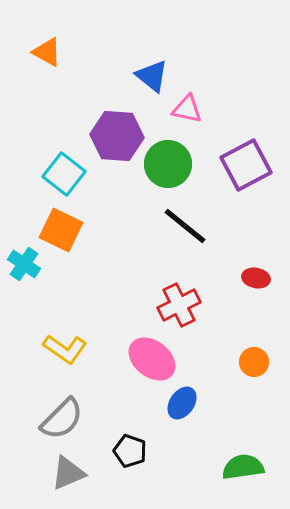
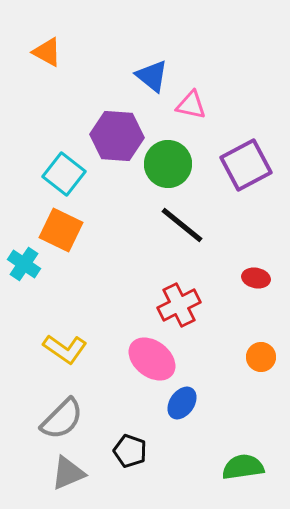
pink triangle: moved 4 px right, 4 px up
black line: moved 3 px left, 1 px up
orange circle: moved 7 px right, 5 px up
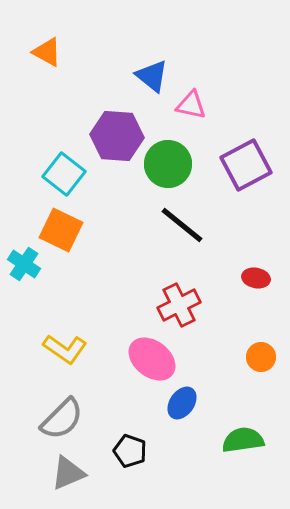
green semicircle: moved 27 px up
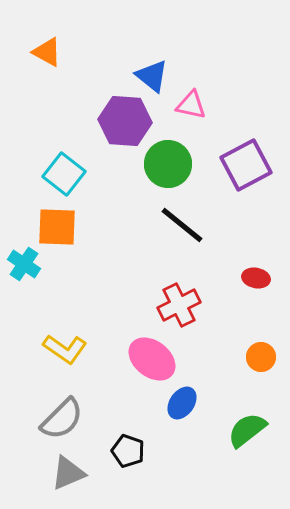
purple hexagon: moved 8 px right, 15 px up
orange square: moved 4 px left, 3 px up; rotated 24 degrees counterclockwise
green semicircle: moved 4 px right, 10 px up; rotated 30 degrees counterclockwise
black pentagon: moved 2 px left
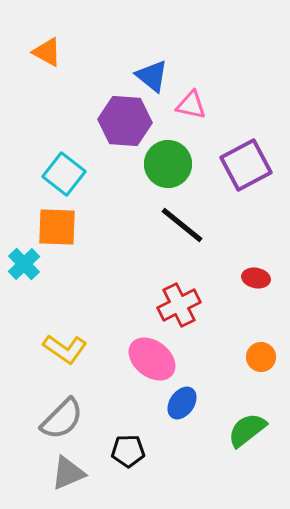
cyan cross: rotated 12 degrees clockwise
black pentagon: rotated 20 degrees counterclockwise
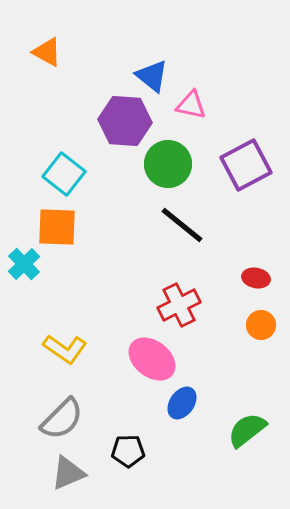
orange circle: moved 32 px up
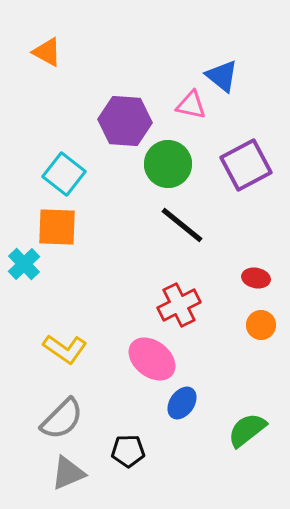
blue triangle: moved 70 px right
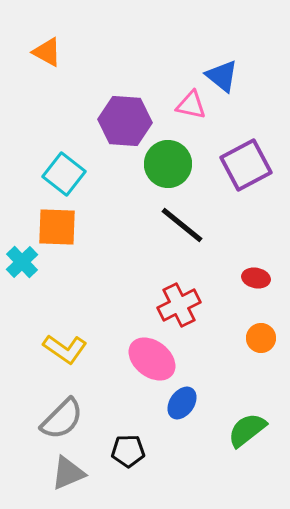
cyan cross: moved 2 px left, 2 px up
orange circle: moved 13 px down
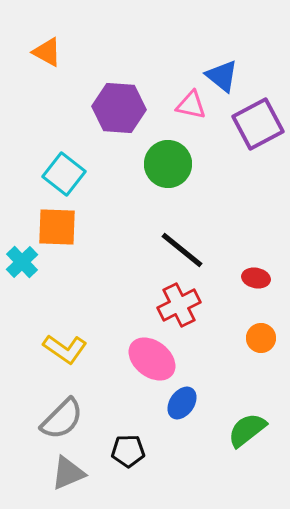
purple hexagon: moved 6 px left, 13 px up
purple square: moved 12 px right, 41 px up
black line: moved 25 px down
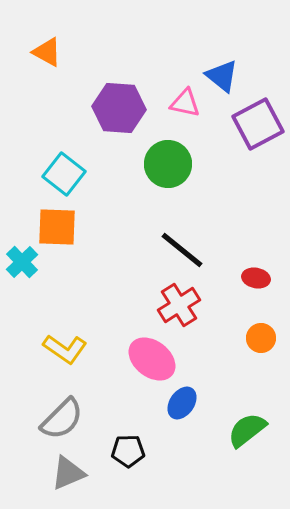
pink triangle: moved 6 px left, 2 px up
red cross: rotated 6 degrees counterclockwise
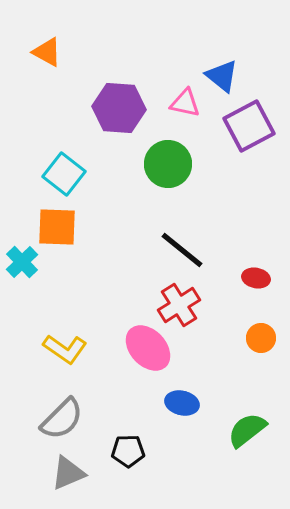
purple square: moved 9 px left, 2 px down
pink ellipse: moved 4 px left, 11 px up; rotated 9 degrees clockwise
blue ellipse: rotated 68 degrees clockwise
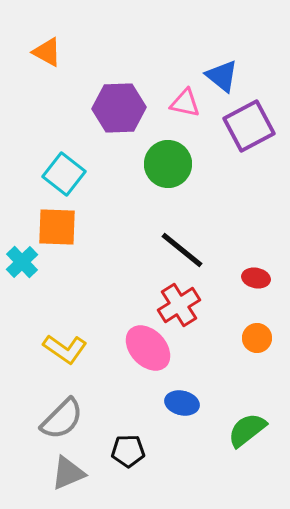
purple hexagon: rotated 6 degrees counterclockwise
orange circle: moved 4 px left
